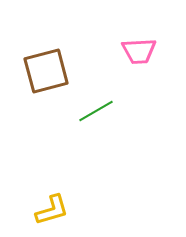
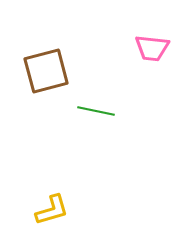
pink trapezoid: moved 13 px right, 3 px up; rotated 9 degrees clockwise
green line: rotated 42 degrees clockwise
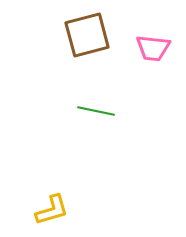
pink trapezoid: moved 1 px right
brown square: moved 41 px right, 36 px up
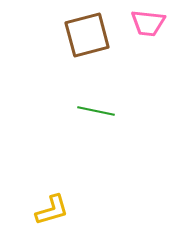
pink trapezoid: moved 5 px left, 25 px up
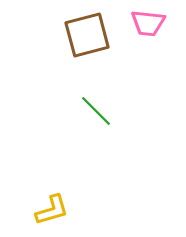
green line: rotated 33 degrees clockwise
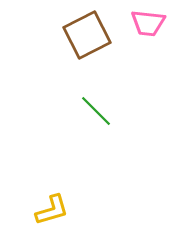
brown square: rotated 12 degrees counterclockwise
